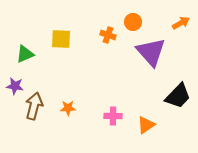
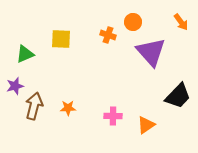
orange arrow: moved 1 px up; rotated 84 degrees clockwise
purple star: rotated 24 degrees counterclockwise
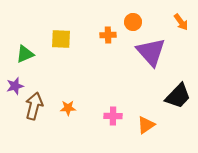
orange cross: rotated 21 degrees counterclockwise
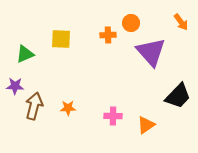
orange circle: moved 2 px left, 1 px down
purple star: rotated 18 degrees clockwise
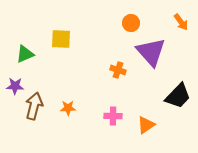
orange cross: moved 10 px right, 35 px down; rotated 21 degrees clockwise
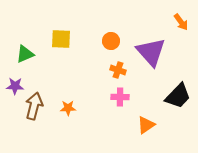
orange circle: moved 20 px left, 18 px down
pink cross: moved 7 px right, 19 px up
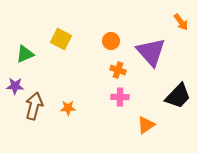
yellow square: rotated 25 degrees clockwise
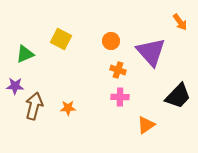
orange arrow: moved 1 px left
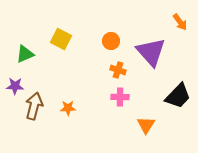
orange triangle: rotated 24 degrees counterclockwise
